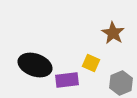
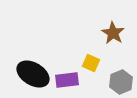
black ellipse: moved 2 px left, 9 px down; rotated 12 degrees clockwise
gray hexagon: moved 1 px up
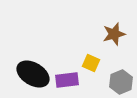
brown star: moved 1 px right, 1 px down; rotated 25 degrees clockwise
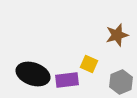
brown star: moved 3 px right, 1 px down
yellow square: moved 2 px left, 1 px down
black ellipse: rotated 12 degrees counterclockwise
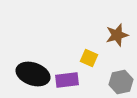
yellow square: moved 6 px up
gray hexagon: rotated 10 degrees clockwise
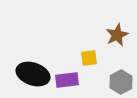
brown star: rotated 10 degrees counterclockwise
yellow square: rotated 30 degrees counterclockwise
gray hexagon: rotated 15 degrees counterclockwise
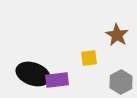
brown star: rotated 15 degrees counterclockwise
purple rectangle: moved 10 px left
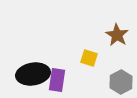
yellow square: rotated 24 degrees clockwise
black ellipse: rotated 28 degrees counterclockwise
purple rectangle: rotated 75 degrees counterclockwise
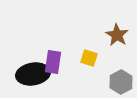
purple rectangle: moved 4 px left, 18 px up
